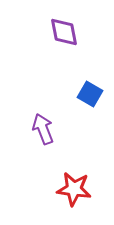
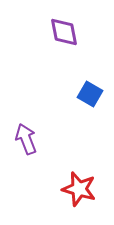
purple arrow: moved 17 px left, 10 px down
red star: moved 5 px right; rotated 8 degrees clockwise
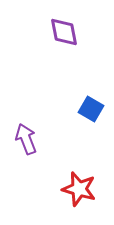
blue square: moved 1 px right, 15 px down
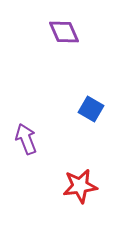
purple diamond: rotated 12 degrees counterclockwise
red star: moved 1 px right, 3 px up; rotated 24 degrees counterclockwise
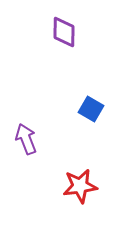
purple diamond: rotated 24 degrees clockwise
